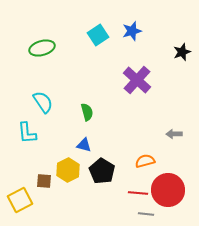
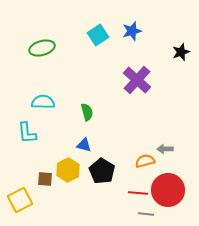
black star: moved 1 px left
cyan semicircle: rotated 55 degrees counterclockwise
gray arrow: moved 9 px left, 15 px down
brown square: moved 1 px right, 2 px up
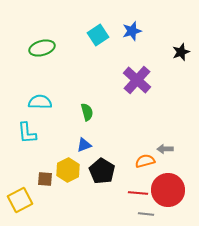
cyan semicircle: moved 3 px left
blue triangle: rotated 35 degrees counterclockwise
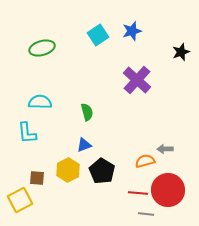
brown square: moved 8 px left, 1 px up
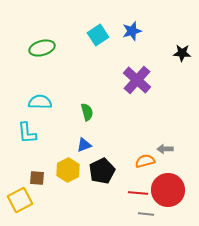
black star: moved 1 px right, 1 px down; rotated 24 degrees clockwise
black pentagon: rotated 15 degrees clockwise
